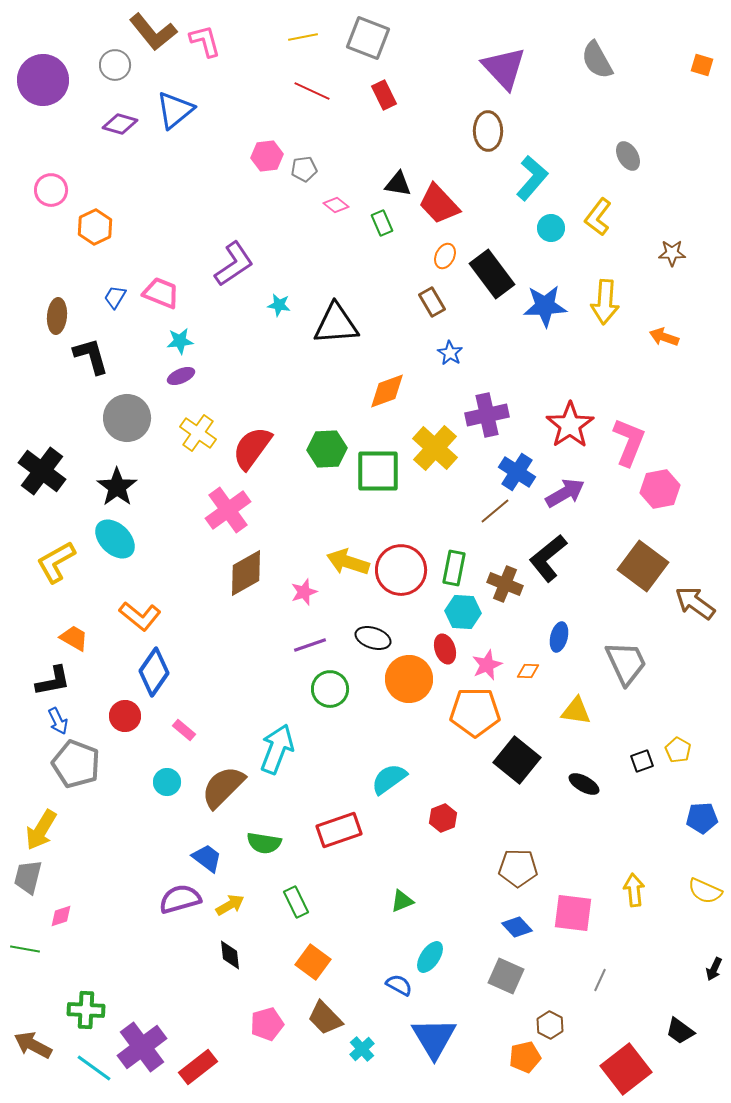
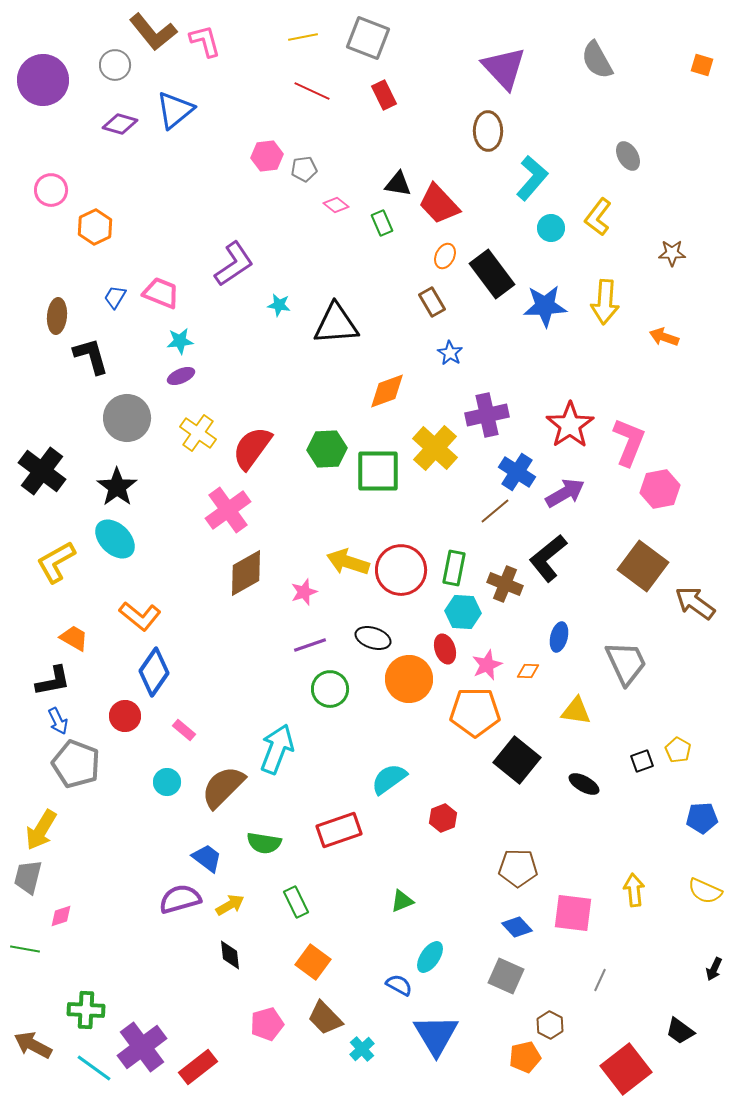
blue triangle at (434, 1038): moved 2 px right, 3 px up
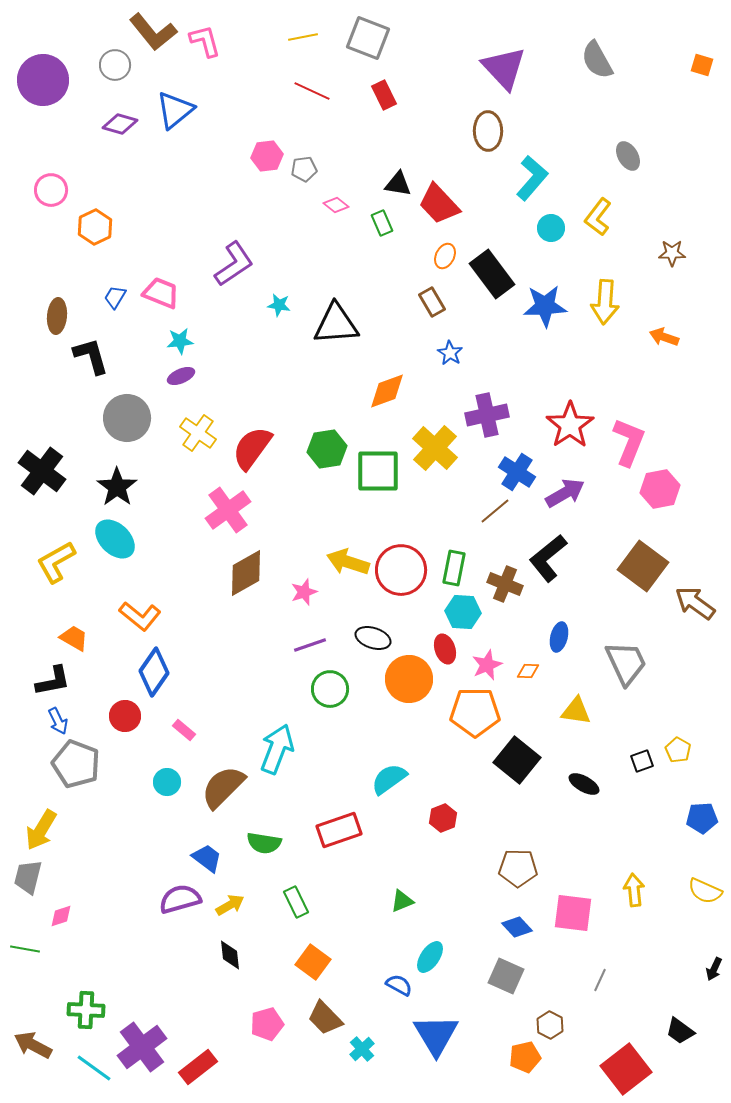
green hexagon at (327, 449): rotated 6 degrees counterclockwise
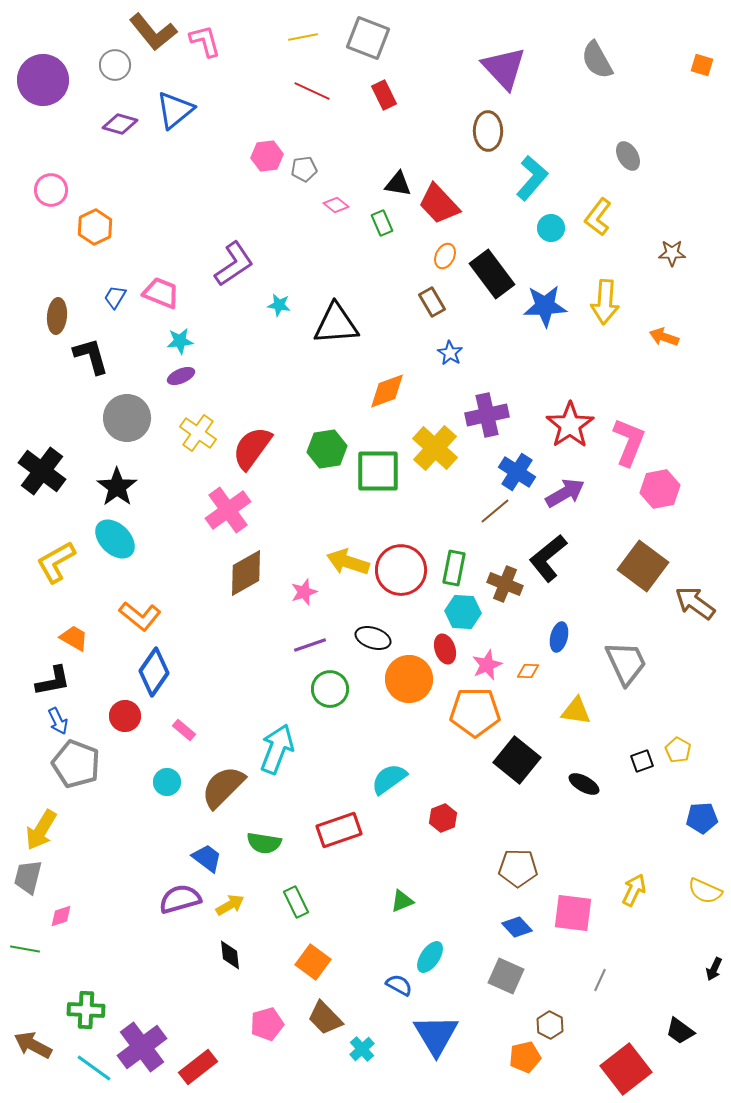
yellow arrow at (634, 890): rotated 32 degrees clockwise
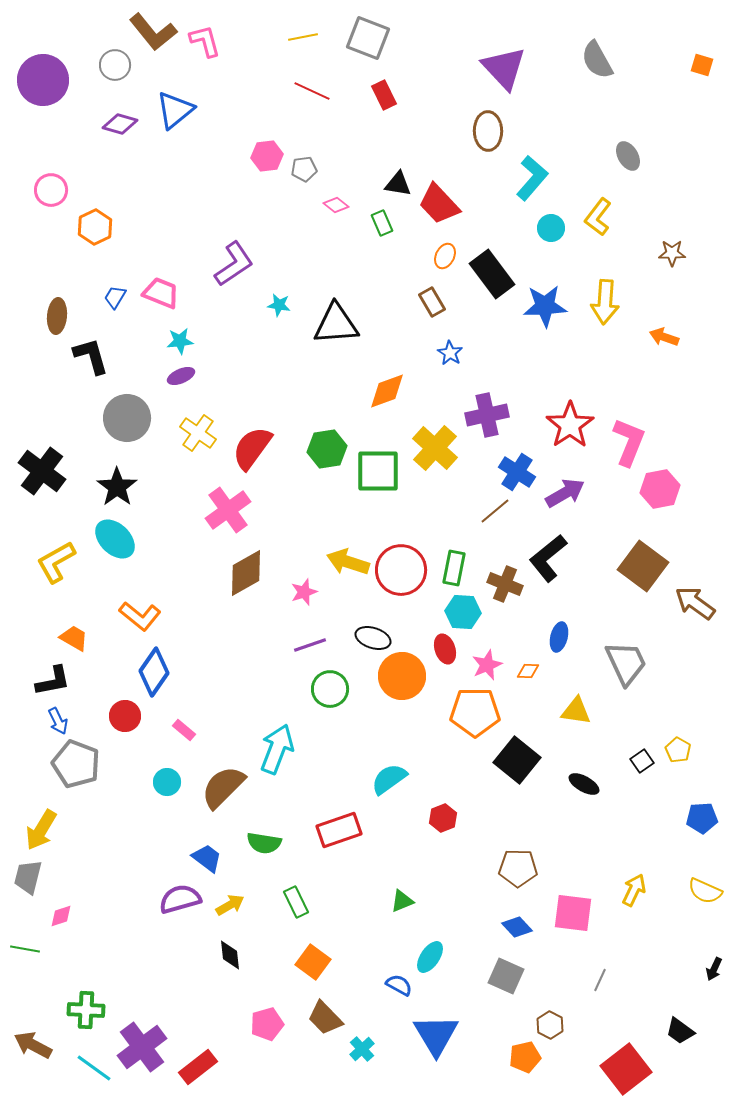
orange circle at (409, 679): moved 7 px left, 3 px up
black square at (642, 761): rotated 15 degrees counterclockwise
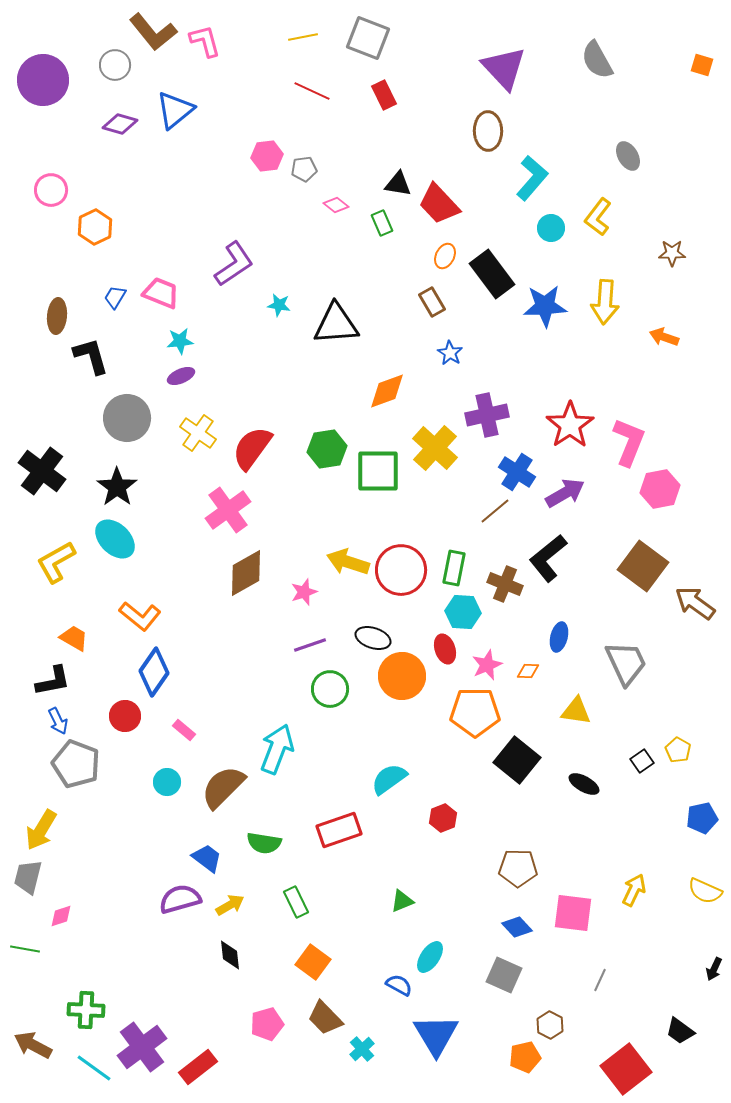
blue pentagon at (702, 818): rotated 8 degrees counterclockwise
gray square at (506, 976): moved 2 px left, 1 px up
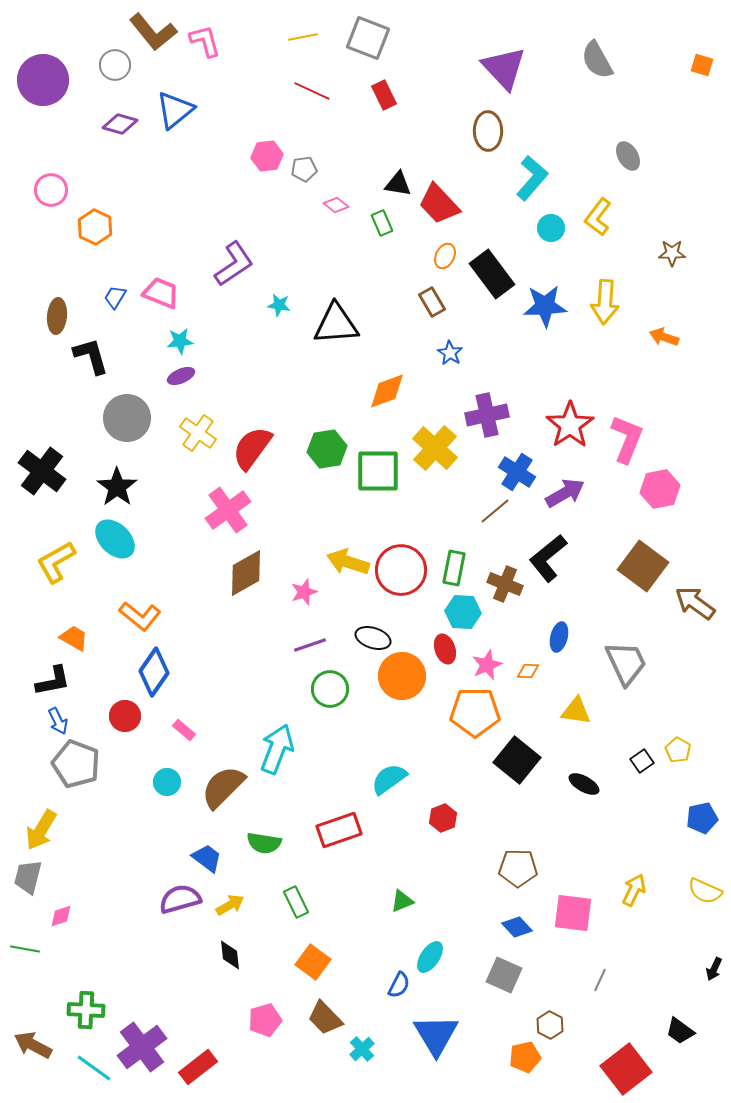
orange hexagon at (95, 227): rotated 8 degrees counterclockwise
pink L-shape at (629, 442): moved 2 px left, 3 px up
blue semicircle at (399, 985): rotated 88 degrees clockwise
pink pentagon at (267, 1024): moved 2 px left, 4 px up
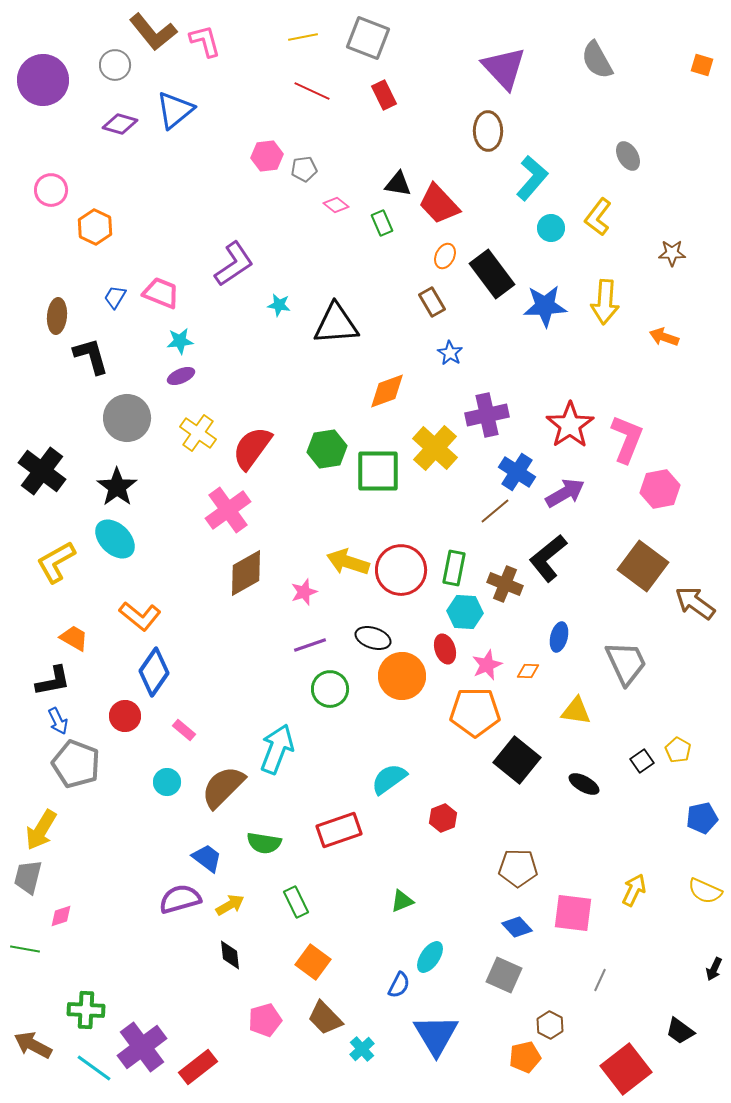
cyan hexagon at (463, 612): moved 2 px right
